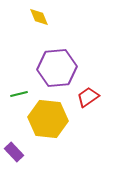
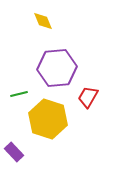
yellow diamond: moved 4 px right, 4 px down
red trapezoid: rotated 25 degrees counterclockwise
yellow hexagon: rotated 12 degrees clockwise
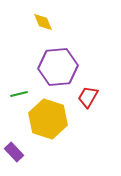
yellow diamond: moved 1 px down
purple hexagon: moved 1 px right, 1 px up
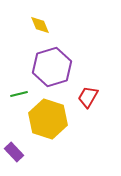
yellow diamond: moved 3 px left, 3 px down
purple hexagon: moved 6 px left; rotated 12 degrees counterclockwise
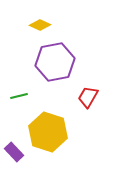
yellow diamond: rotated 45 degrees counterclockwise
purple hexagon: moved 3 px right, 5 px up; rotated 6 degrees clockwise
green line: moved 2 px down
yellow hexagon: moved 13 px down
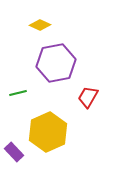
purple hexagon: moved 1 px right, 1 px down
green line: moved 1 px left, 3 px up
yellow hexagon: rotated 18 degrees clockwise
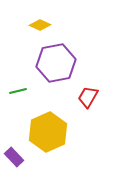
green line: moved 2 px up
purple rectangle: moved 5 px down
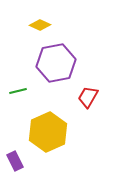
purple rectangle: moved 1 px right, 4 px down; rotated 18 degrees clockwise
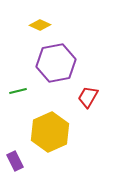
yellow hexagon: moved 2 px right
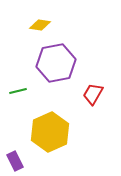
yellow diamond: rotated 15 degrees counterclockwise
red trapezoid: moved 5 px right, 3 px up
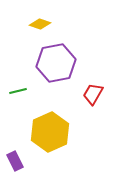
yellow diamond: moved 1 px up; rotated 10 degrees clockwise
